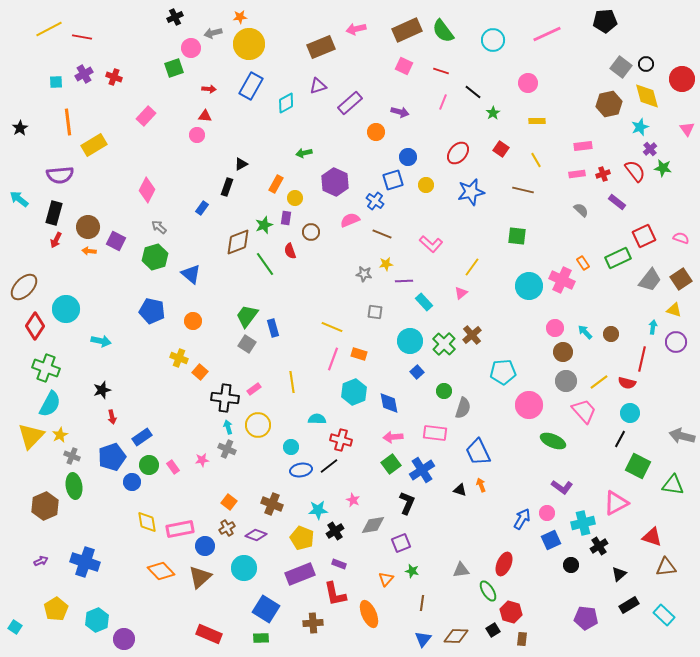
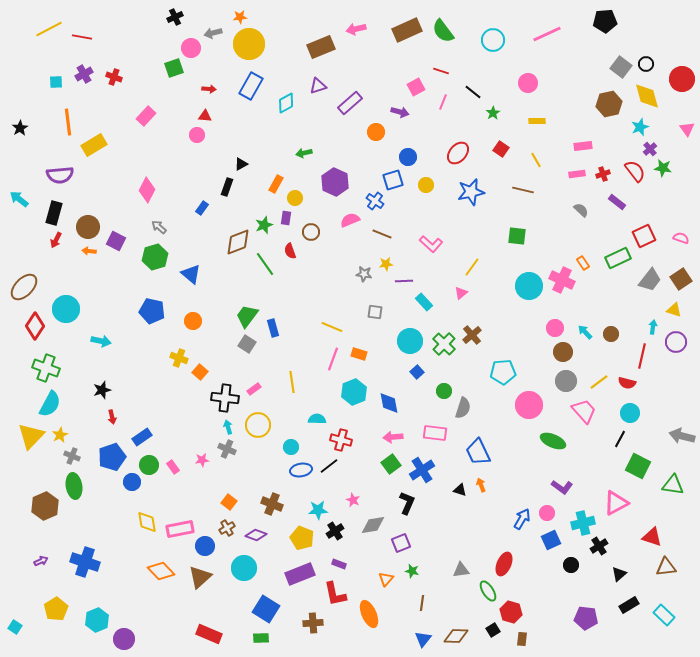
pink square at (404, 66): moved 12 px right, 21 px down; rotated 36 degrees clockwise
red line at (642, 359): moved 3 px up
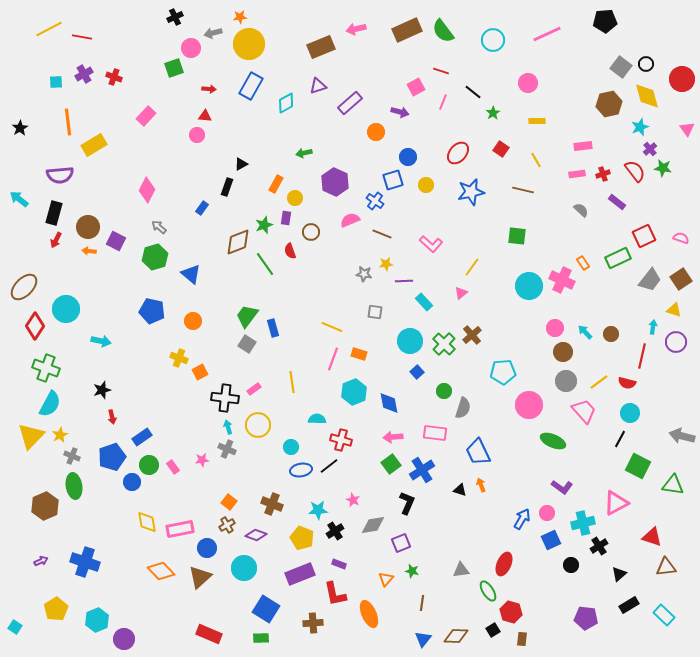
orange square at (200, 372): rotated 21 degrees clockwise
brown cross at (227, 528): moved 3 px up
blue circle at (205, 546): moved 2 px right, 2 px down
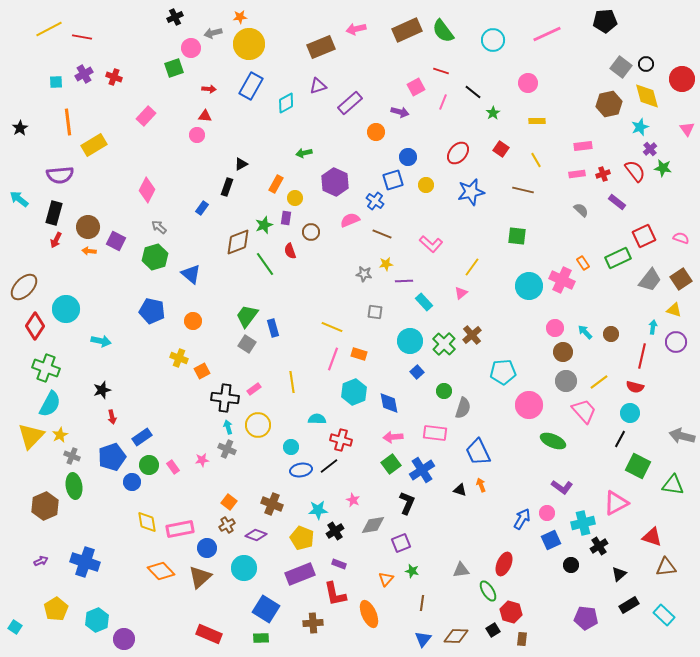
orange square at (200, 372): moved 2 px right, 1 px up
red semicircle at (627, 383): moved 8 px right, 4 px down
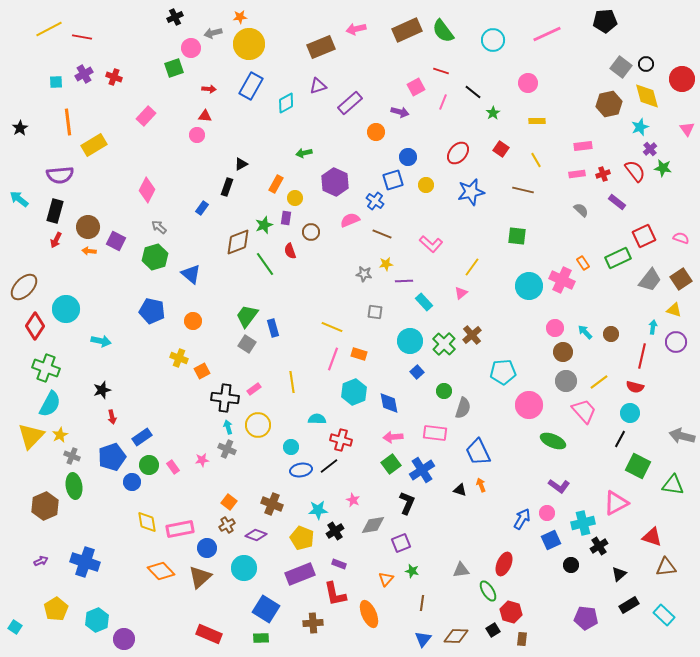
black rectangle at (54, 213): moved 1 px right, 2 px up
purple L-shape at (562, 487): moved 3 px left, 1 px up
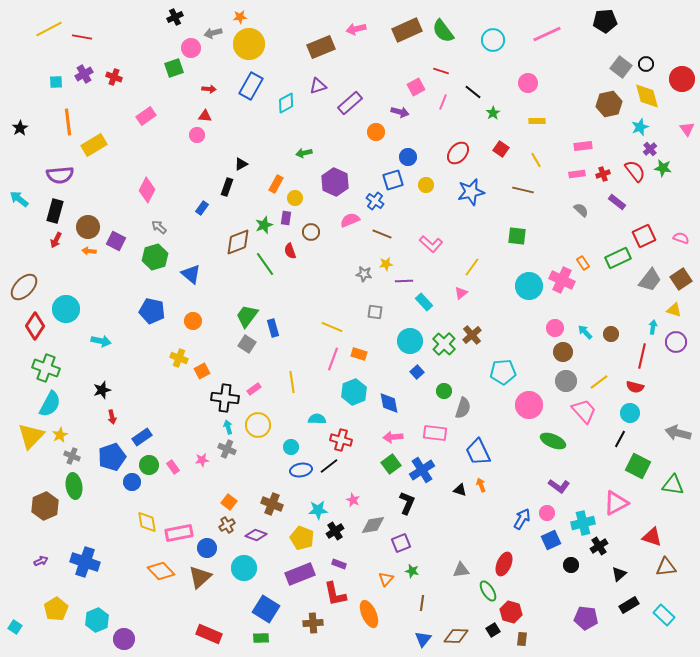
pink rectangle at (146, 116): rotated 12 degrees clockwise
gray arrow at (682, 436): moved 4 px left, 3 px up
pink rectangle at (180, 529): moved 1 px left, 4 px down
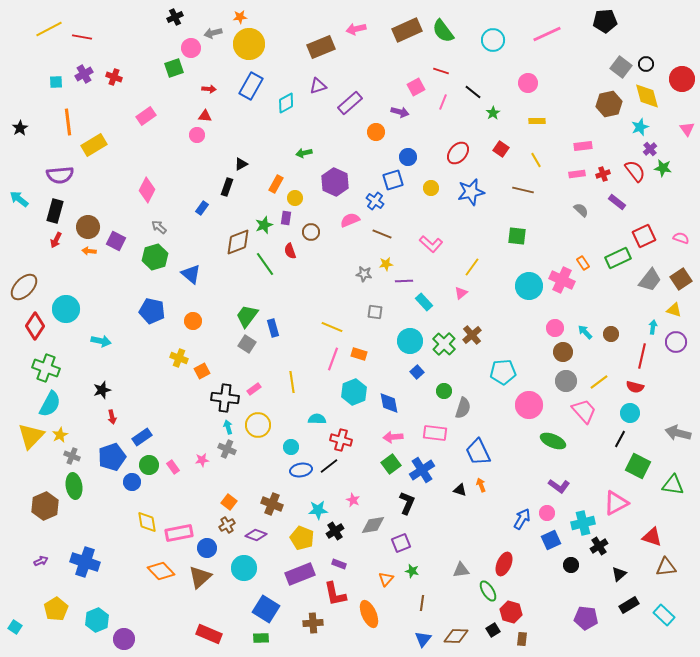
yellow circle at (426, 185): moved 5 px right, 3 px down
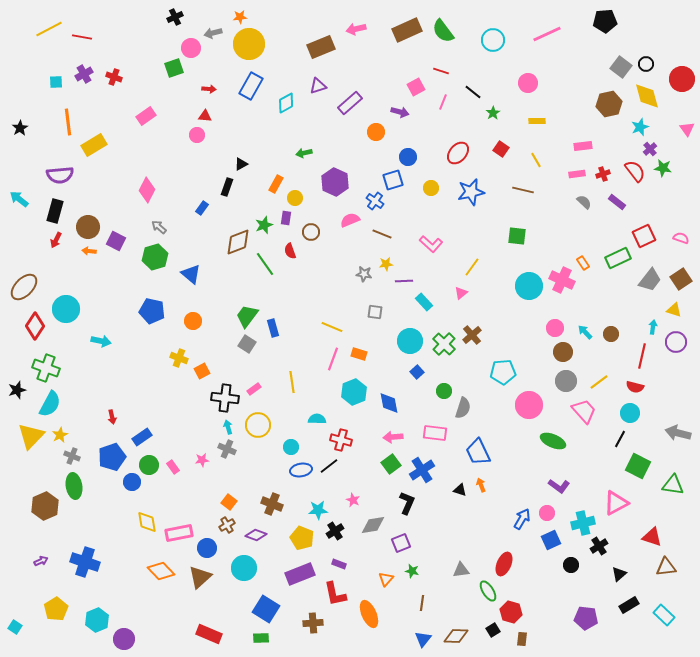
gray semicircle at (581, 210): moved 3 px right, 8 px up
black star at (102, 390): moved 85 px left
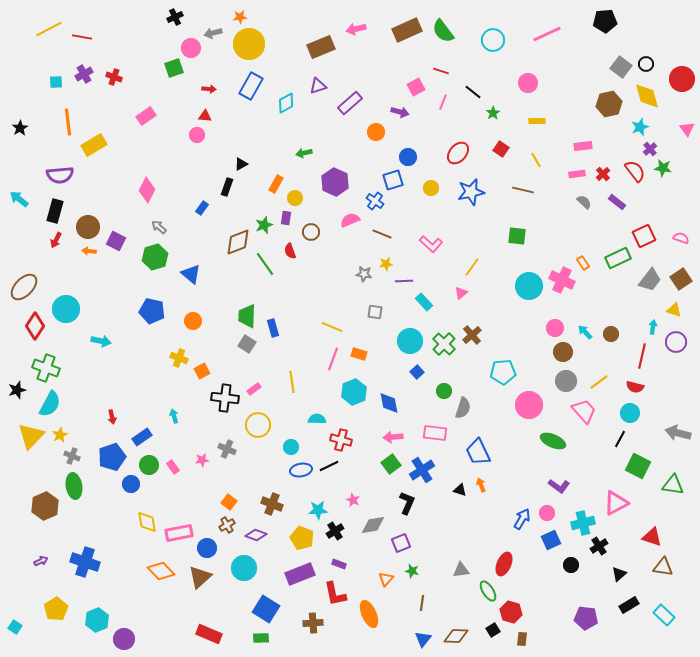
red cross at (603, 174): rotated 24 degrees counterclockwise
green trapezoid at (247, 316): rotated 35 degrees counterclockwise
cyan arrow at (228, 427): moved 54 px left, 11 px up
black line at (329, 466): rotated 12 degrees clockwise
blue circle at (132, 482): moved 1 px left, 2 px down
brown triangle at (666, 567): moved 3 px left; rotated 15 degrees clockwise
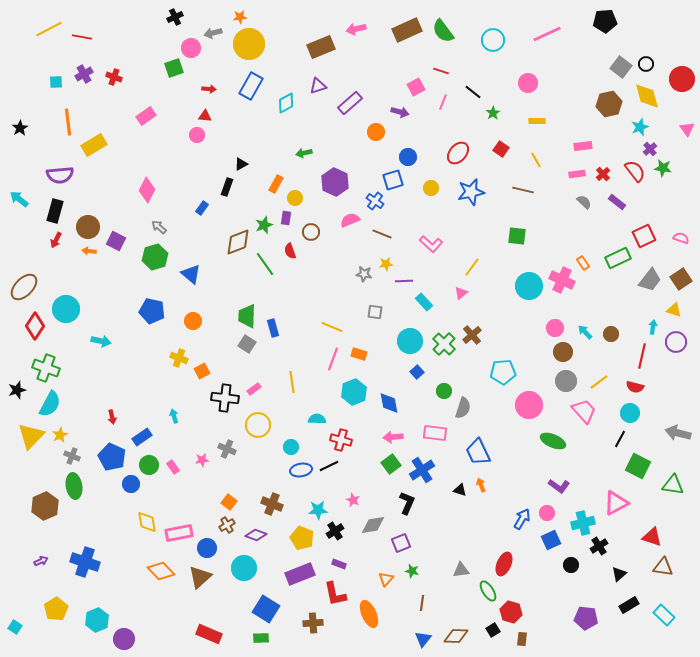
blue pentagon at (112, 457): rotated 28 degrees counterclockwise
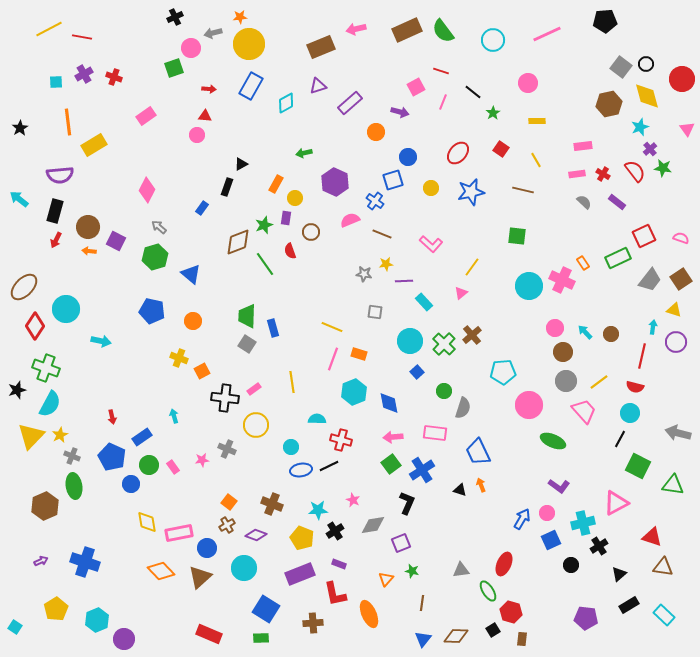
red cross at (603, 174): rotated 16 degrees counterclockwise
yellow circle at (258, 425): moved 2 px left
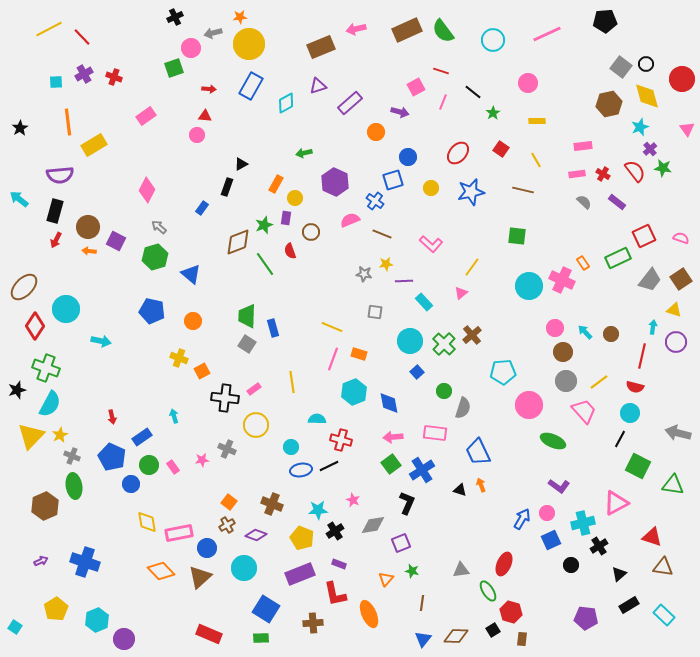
red line at (82, 37): rotated 36 degrees clockwise
